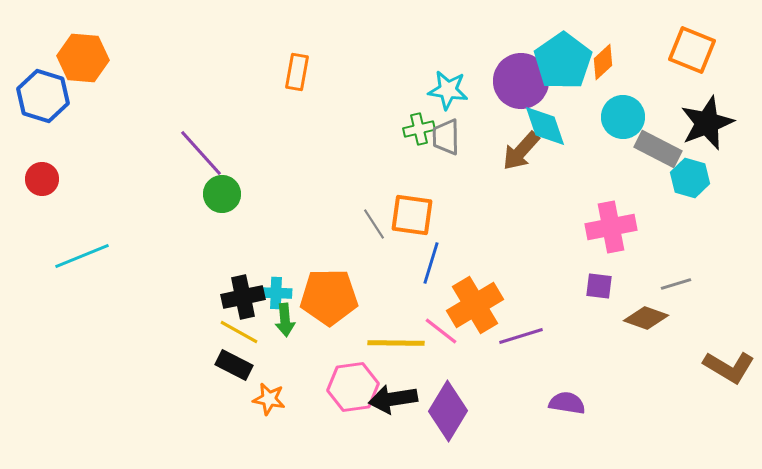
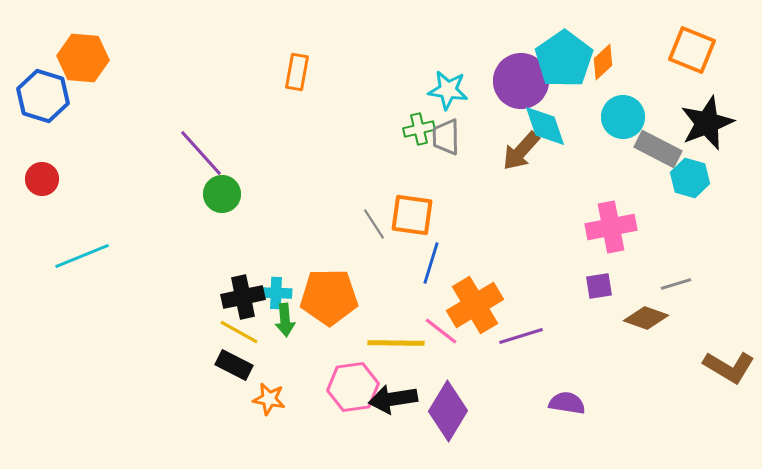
cyan pentagon at (563, 61): moved 1 px right, 2 px up
purple square at (599, 286): rotated 16 degrees counterclockwise
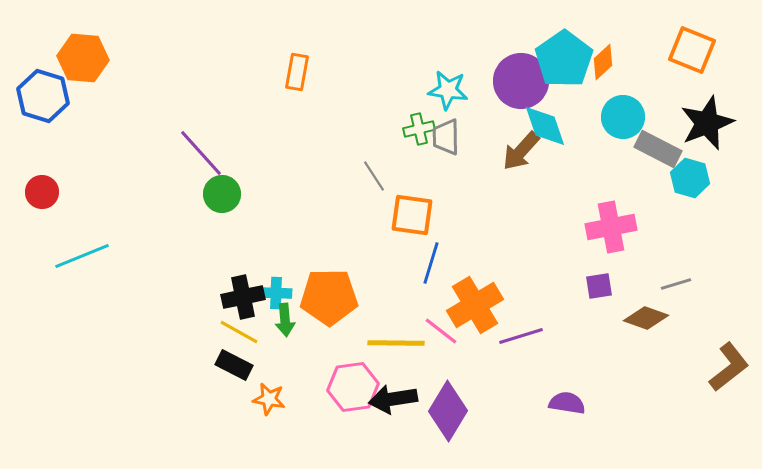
red circle at (42, 179): moved 13 px down
gray line at (374, 224): moved 48 px up
brown L-shape at (729, 367): rotated 69 degrees counterclockwise
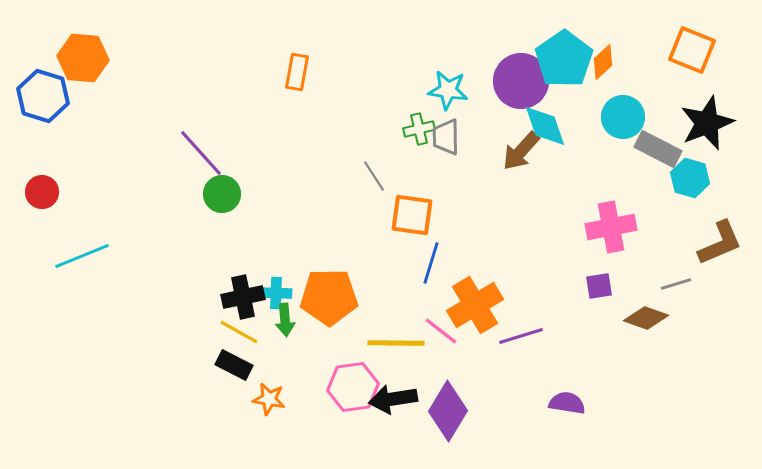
brown L-shape at (729, 367): moved 9 px left, 124 px up; rotated 15 degrees clockwise
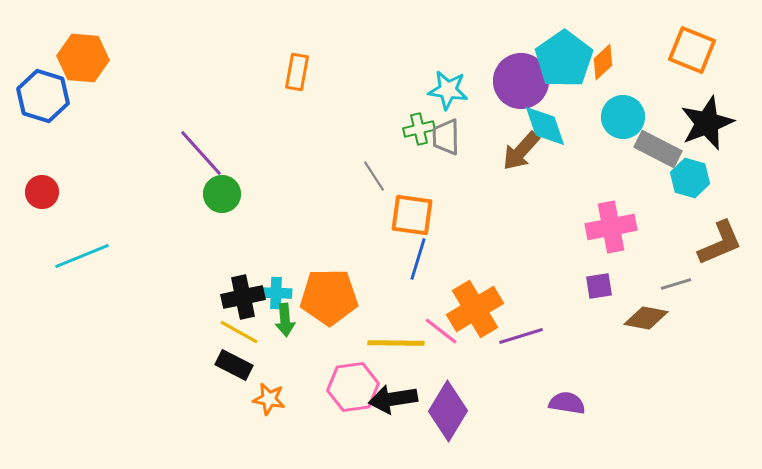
blue line at (431, 263): moved 13 px left, 4 px up
orange cross at (475, 305): moved 4 px down
brown diamond at (646, 318): rotated 9 degrees counterclockwise
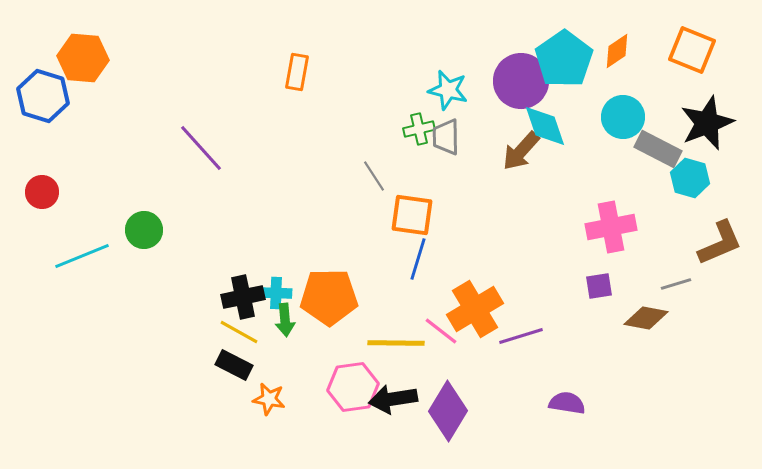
orange diamond at (603, 62): moved 14 px right, 11 px up; rotated 9 degrees clockwise
cyan star at (448, 90): rotated 6 degrees clockwise
purple line at (201, 153): moved 5 px up
green circle at (222, 194): moved 78 px left, 36 px down
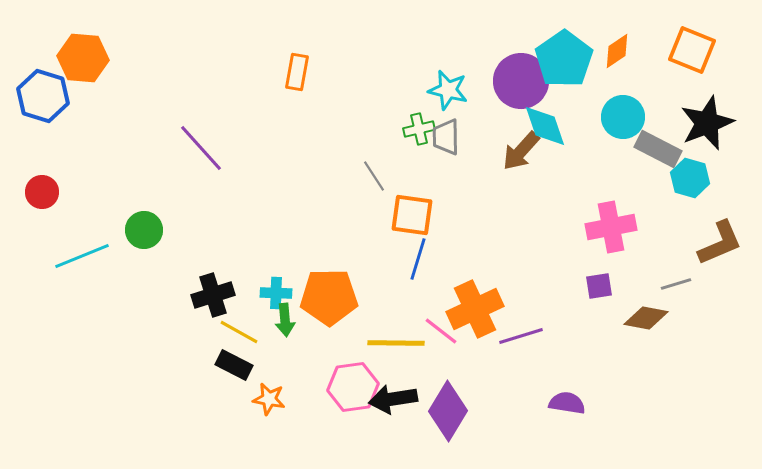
black cross at (243, 297): moved 30 px left, 2 px up; rotated 6 degrees counterclockwise
orange cross at (475, 309): rotated 6 degrees clockwise
